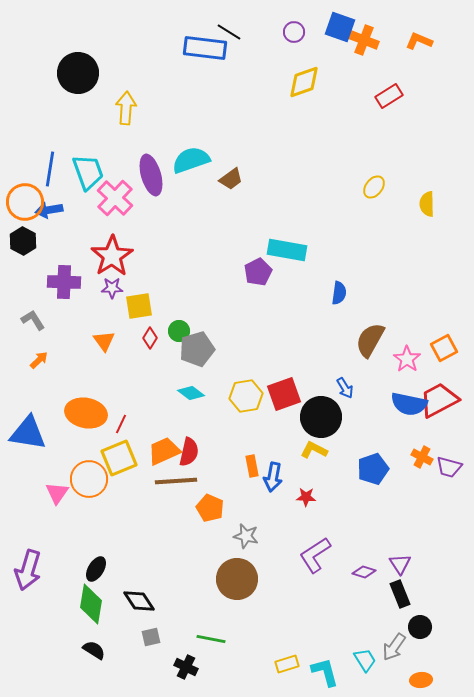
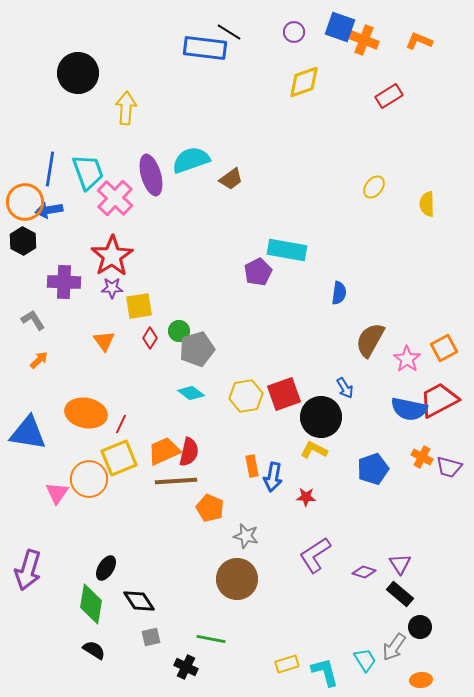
blue semicircle at (409, 404): moved 5 px down
black ellipse at (96, 569): moved 10 px right, 1 px up
black rectangle at (400, 594): rotated 28 degrees counterclockwise
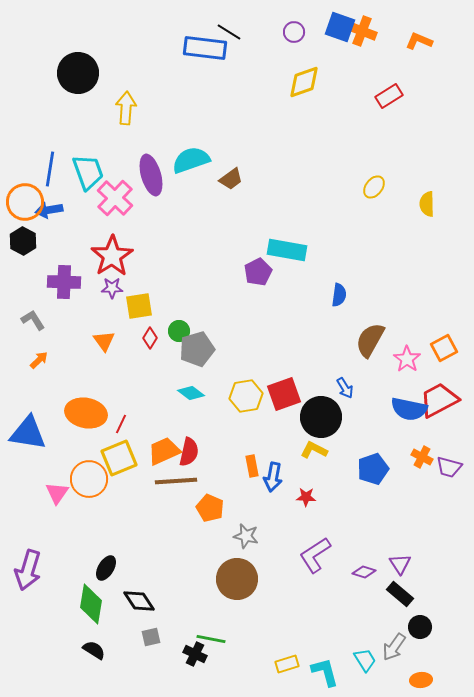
orange cross at (364, 40): moved 2 px left, 9 px up
blue semicircle at (339, 293): moved 2 px down
black cross at (186, 667): moved 9 px right, 13 px up
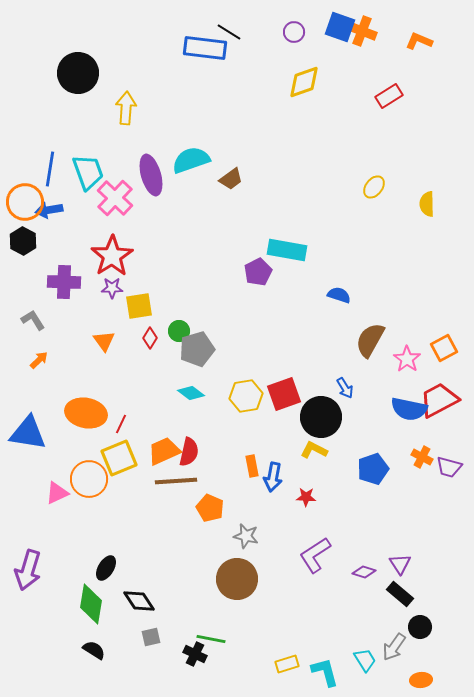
blue semicircle at (339, 295): rotated 80 degrees counterclockwise
pink triangle at (57, 493): rotated 30 degrees clockwise
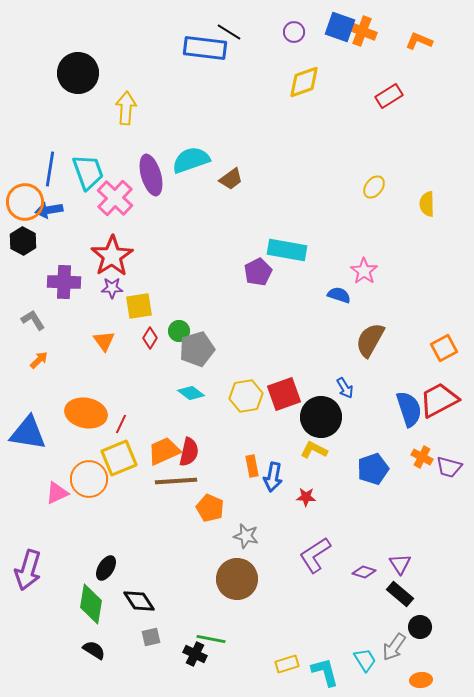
pink star at (407, 359): moved 43 px left, 88 px up
blue semicircle at (409, 409): rotated 120 degrees counterclockwise
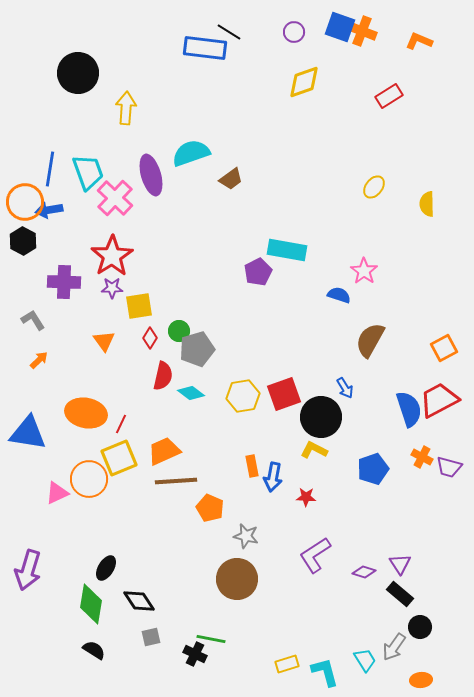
cyan semicircle at (191, 160): moved 7 px up
yellow hexagon at (246, 396): moved 3 px left
red semicircle at (189, 452): moved 26 px left, 76 px up
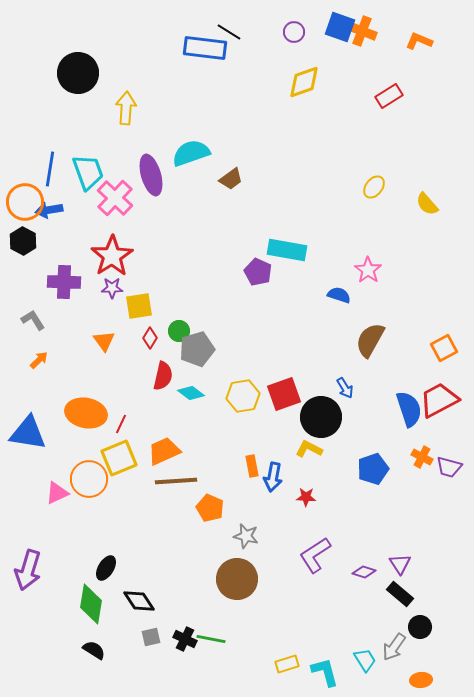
yellow semicircle at (427, 204): rotated 40 degrees counterclockwise
pink star at (364, 271): moved 4 px right, 1 px up
purple pentagon at (258, 272): rotated 20 degrees counterclockwise
yellow L-shape at (314, 450): moved 5 px left, 1 px up
black cross at (195, 654): moved 10 px left, 15 px up
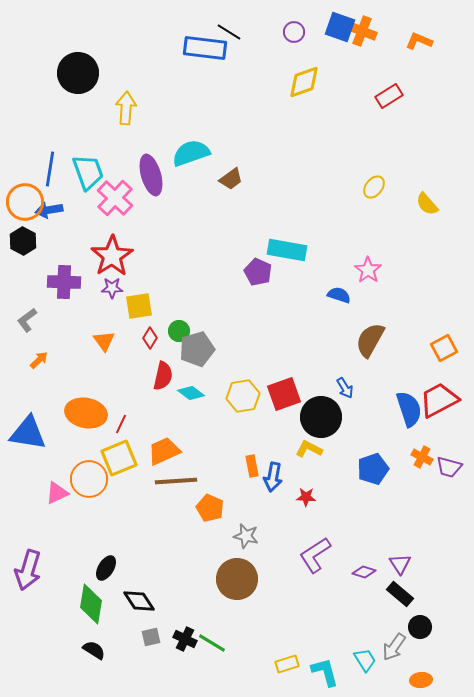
gray L-shape at (33, 320): moved 6 px left; rotated 95 degrees counterclockwise
green line at (211, 639): moved 1 px right, 4 px down; rotated 20 degrees clockwise
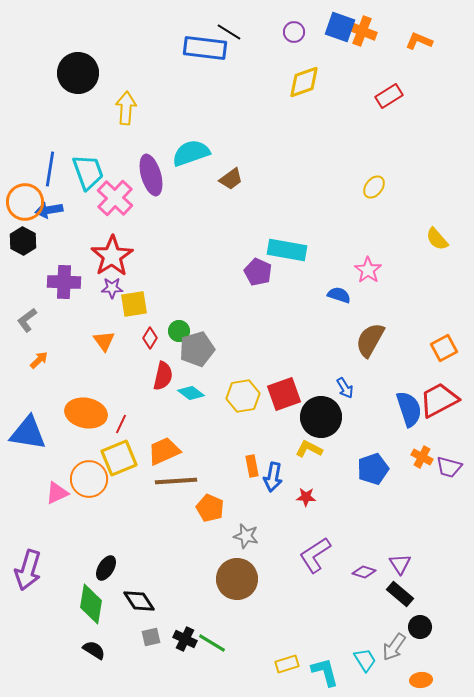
yellow semicircle at (427, 204): moved 10 px right, 35 px down
yellow square at (139, 306): moved 5 px left, 2 px up
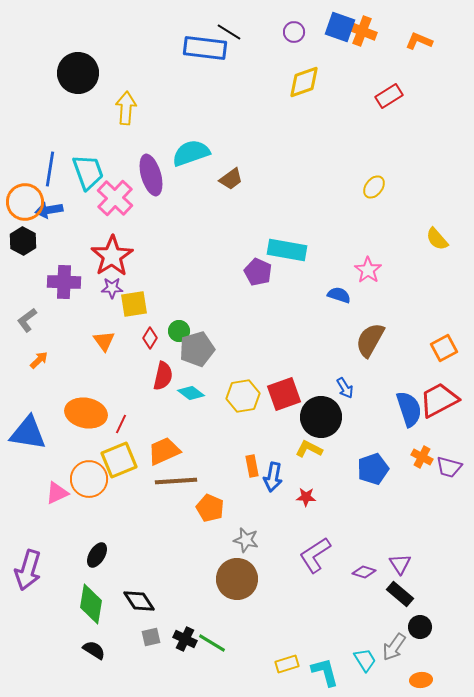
yellow square at (119, 458): moved 2 px down
gray star at (246, 536): moved 4 px down
black ellipse at (106, 568): moved 9 px left, 13 px up
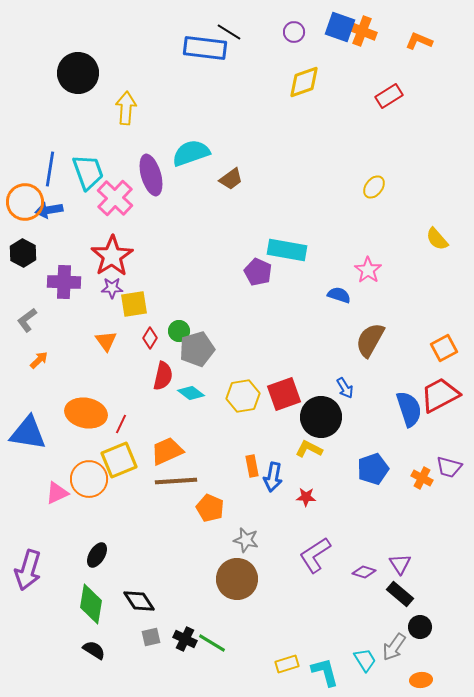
black hexagon at (23, 241): moved 12 px down
orange triangle at (104, 341): moved 2 px right
red trapezoid at (439, 400): moved 1 px right, 5 px up
orange trapezoid at (164, 451): moved 3 px right
orange cross at (422, 457): moved 21 px down
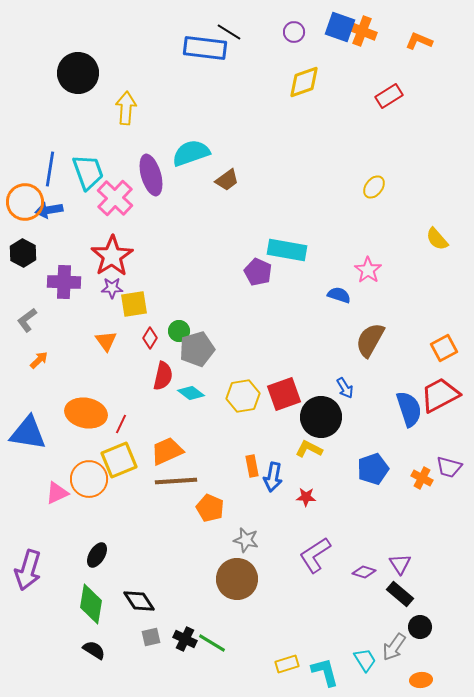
brown trapezoid at (231, 179): moved 4 px left, 1 px down
